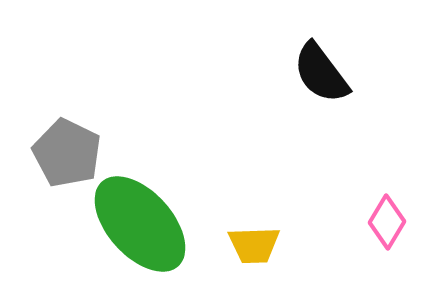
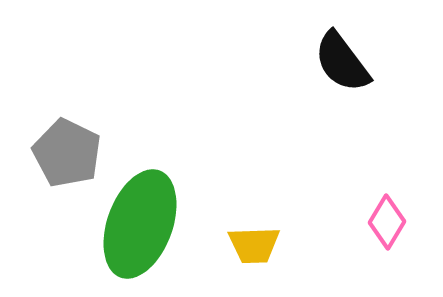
black semicircle: moved 21 px right, 11 px up
green ellipse: rotated 62 degrees clockwise
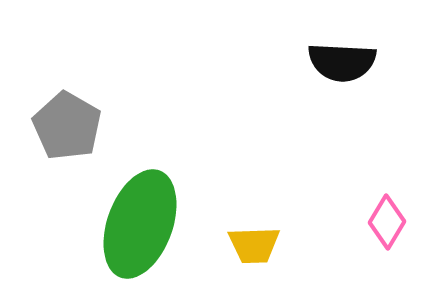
black semicircle: rotated 50 degrees counterclockwise
gray pentagon: moved 27 px up; rotated 4 degrees clockwise
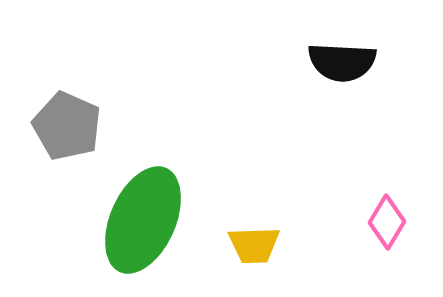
gray pentagon: rotated 6 degrees counterclockwise
green ellipse: moved 3 px right, 4 px up; rotated 4 degrees clockwise
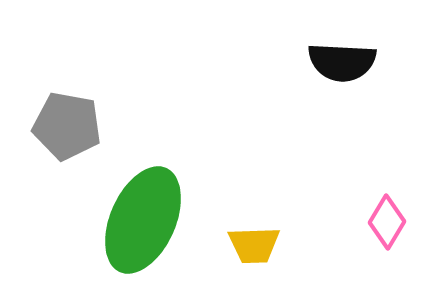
gray pentagon: rotated 14 degrees counterclockwise
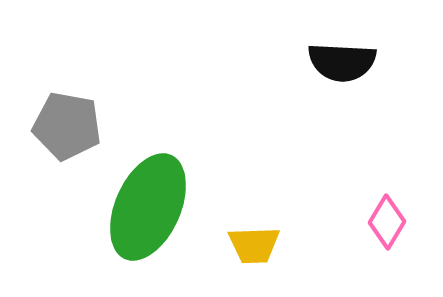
green ellipse: moved 5 px right, 13 px up
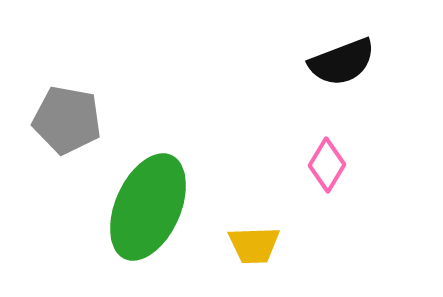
black semicircle: rotated 24 degrees counterclockwise
gray pentagon: moved 6 px up
pink diamond: moved 60 px left, 57 px up
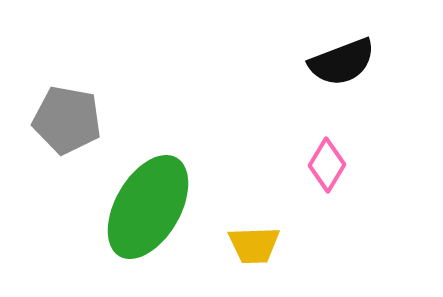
green ellipse: rotated 6 degrees clockwise
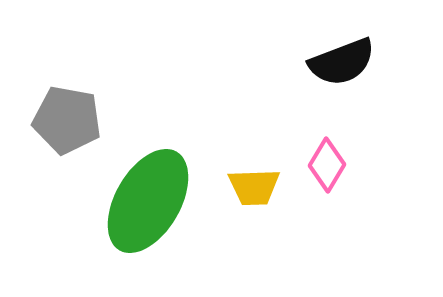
green ellipse: moved 6 px up
yellow trapezoid: moved 58 px up
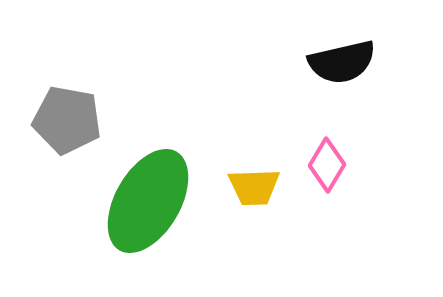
black semicircle: rotated 8 degrees clockwise
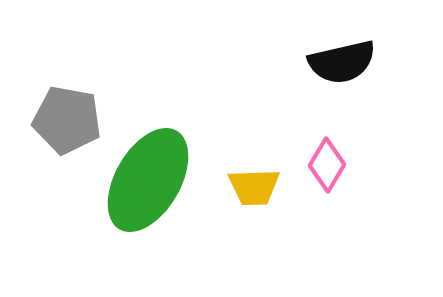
green ellipse: moved 21 px up
